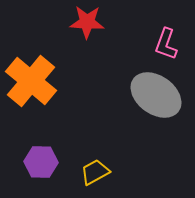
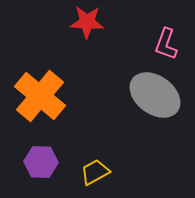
orange cross: moved 9 px right, 15 px down
gray ellipse: moved 1 px left
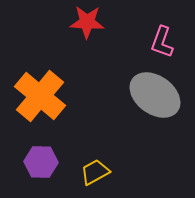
pink L-shape: moved 4 px left, 2 px up
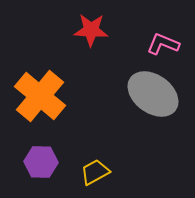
red star: moved 4 px right, 8 px down
pink L-shape: moved 1 px right, 2 px down; rotated 92 degrees clockwise
gray ellipse: moved 2 px left, 1 px up
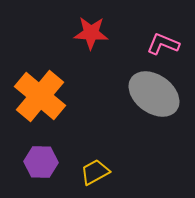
red star: moved 3 px down
gray ellipse: moved 1 px right
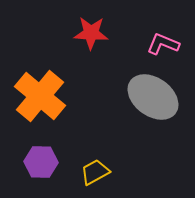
gray ellipse: moved 1 px left, 3 px down
